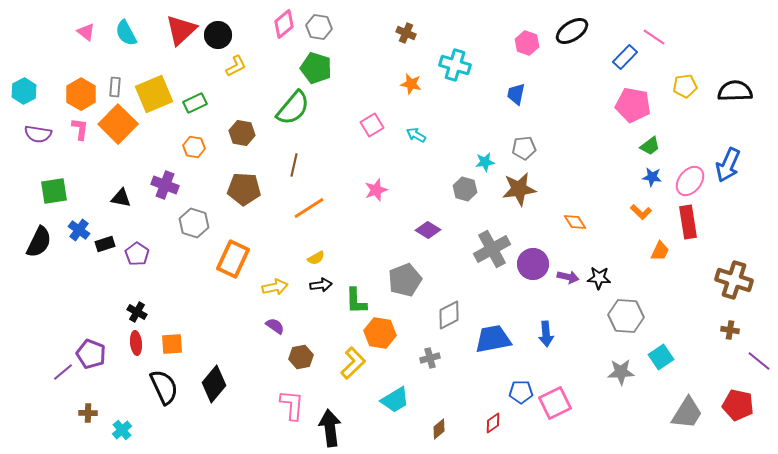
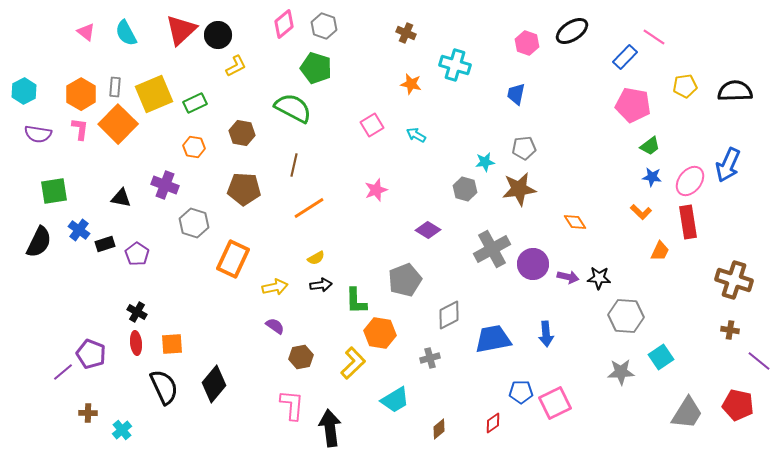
gray hexagon at (319, 27): moved 5 px right, 1 px up; rotated 10 degrees clockwise
green semicircle at (293, 108): rotated 102 degrees counterclockwise
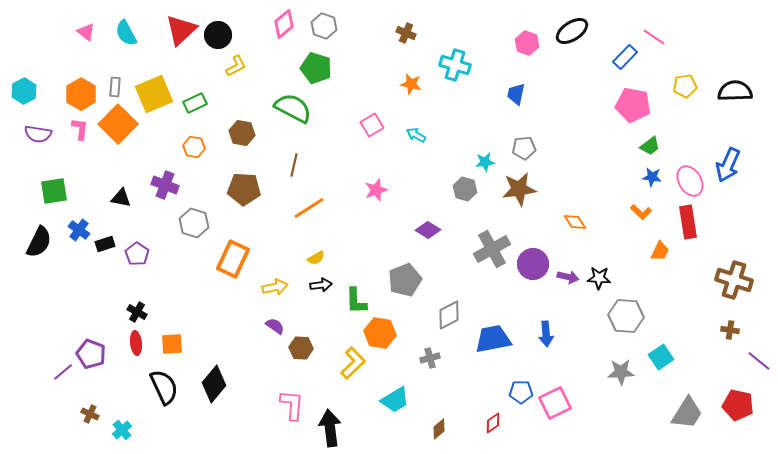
pink ellipse at (690, 181): rotated 68 degrees counterclockwise
brown hexagon at (301, 357): moved 9 px up; rotated 15 degrees clockwise
brown cross at (88, 413): moved 2 px right, 1 px down; rotated 24 degrees clockwise
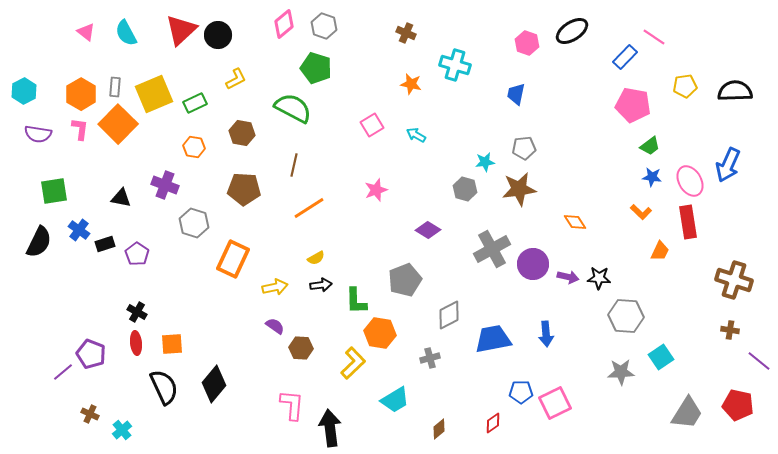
yellow L-shape at (236, 66): moved 13 px down
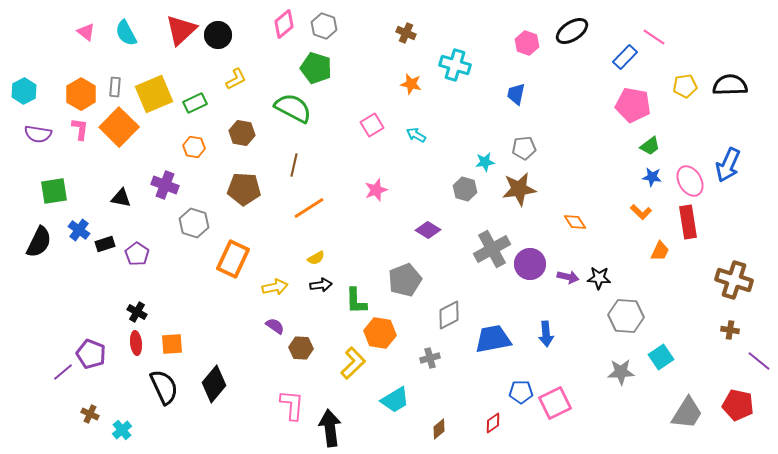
black semicircle at (735, 91): moved 5 px left, 6 px up
orange square at (118, 124): moved 1 px right, 3 px down
purple circle at (533, 264): moved 3 px left
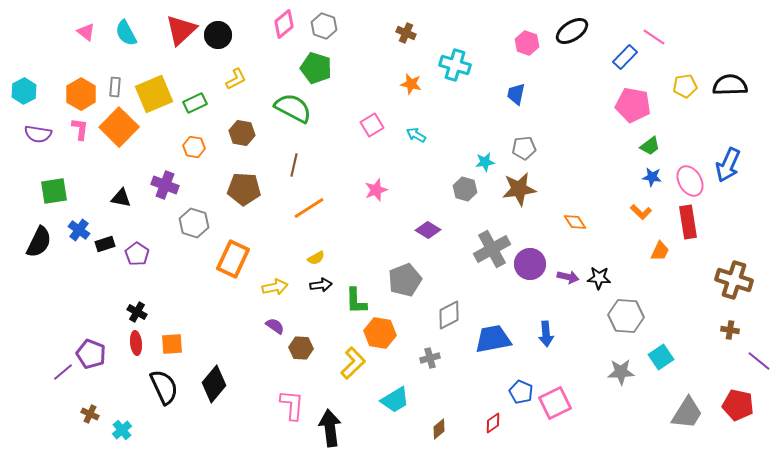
blue pentagon at (521, 392): rotated 25 degrees clockwise
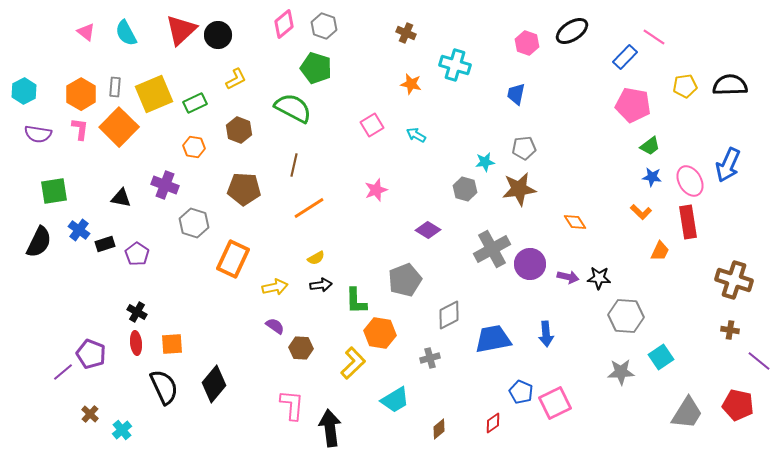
brown hexagon at (242, 133): moved 3 px left, 3 px up; rotated 10 degrees clockwise
brown cross at (90, 414): rotated 18 degrees clockwise
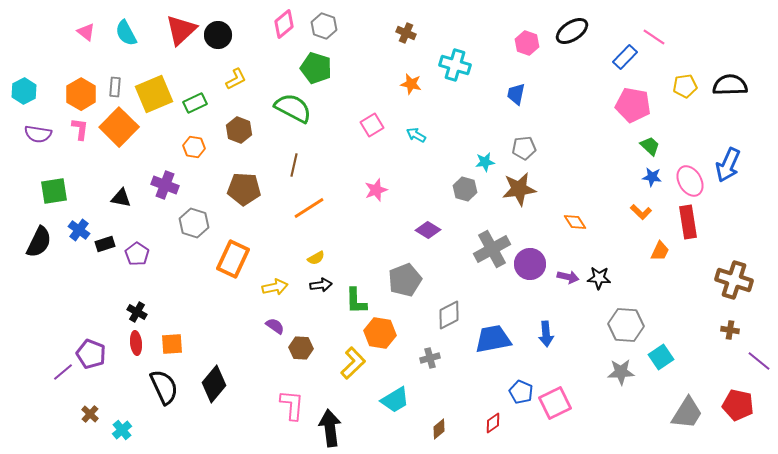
green trapezoid at (650, 146): rotated 100 degrees counterclockwise
gray hexagon at (626, 316): moved 9 px down
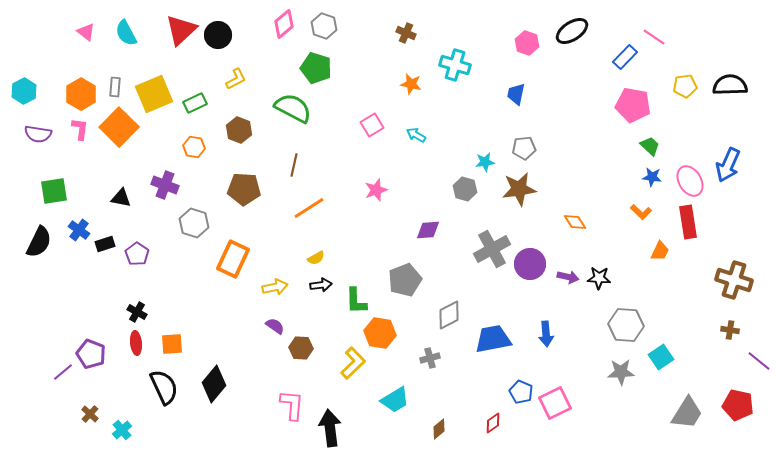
purple diamond at (428, 230): rotated 35 degrees counterclockwise
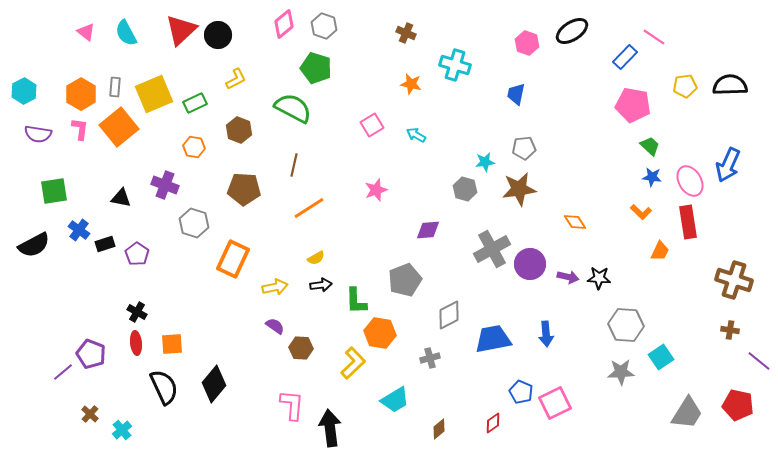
orange square at (119, 127): rotated 6 degrees clockwise
black semicircle at (39, 242): moved 5 px left, 3 px down; rotated 36 degrees clockwise
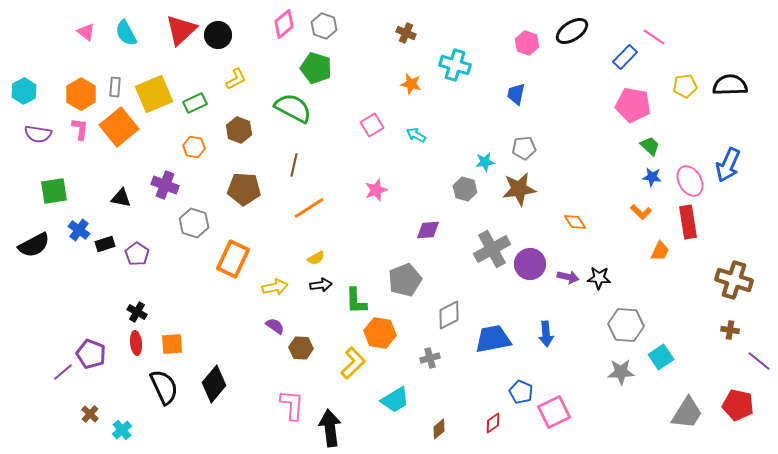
pink square at (555, 403): moved 1 px left, 9 px down
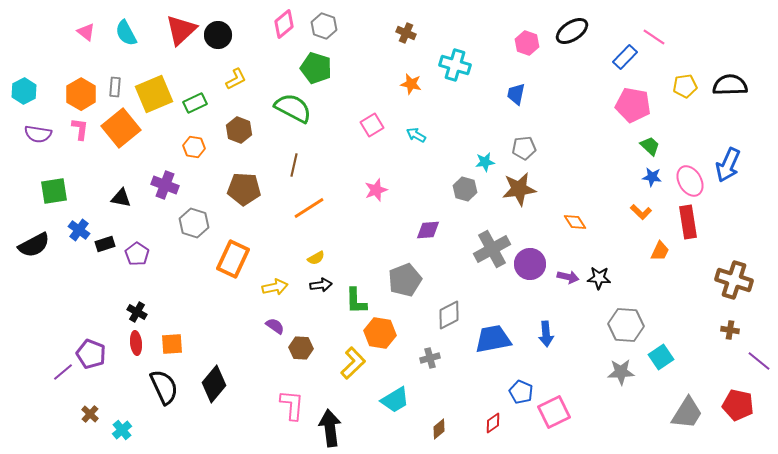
orange square at (119, 127): moved 2 px right, 1 px down
